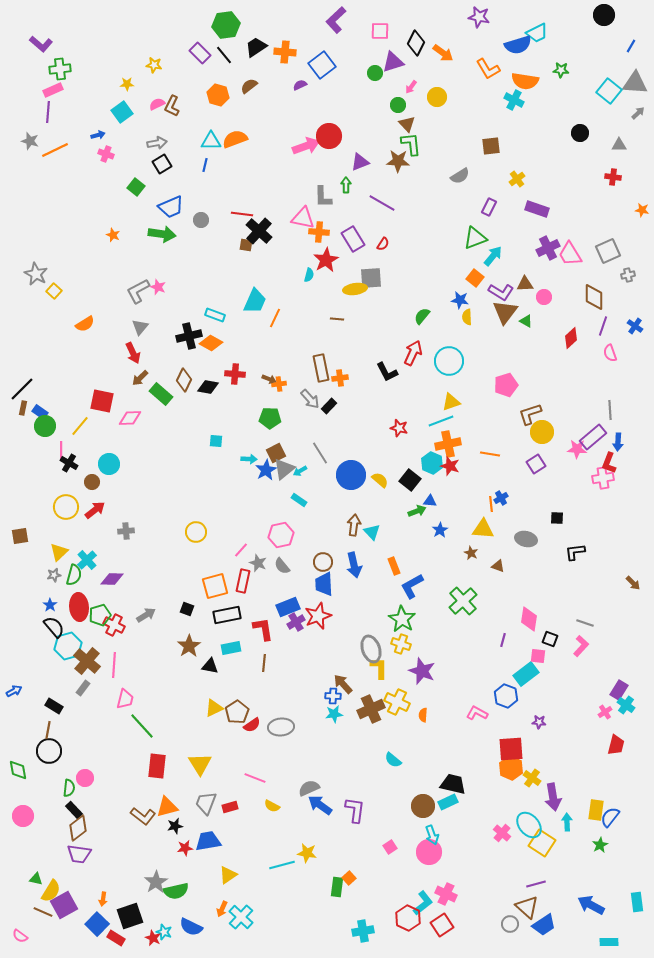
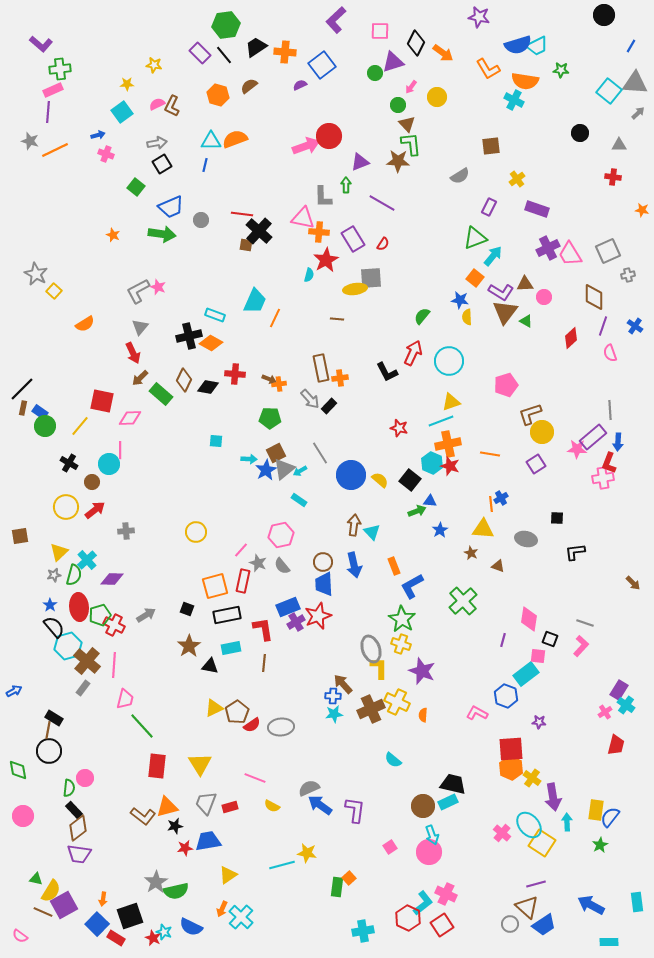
cyan trapezoid at (537, 33): moved 13 px down
pink line at (61, 450): moved 59 px right
black rectangle at (54, 706): moved 12 px down
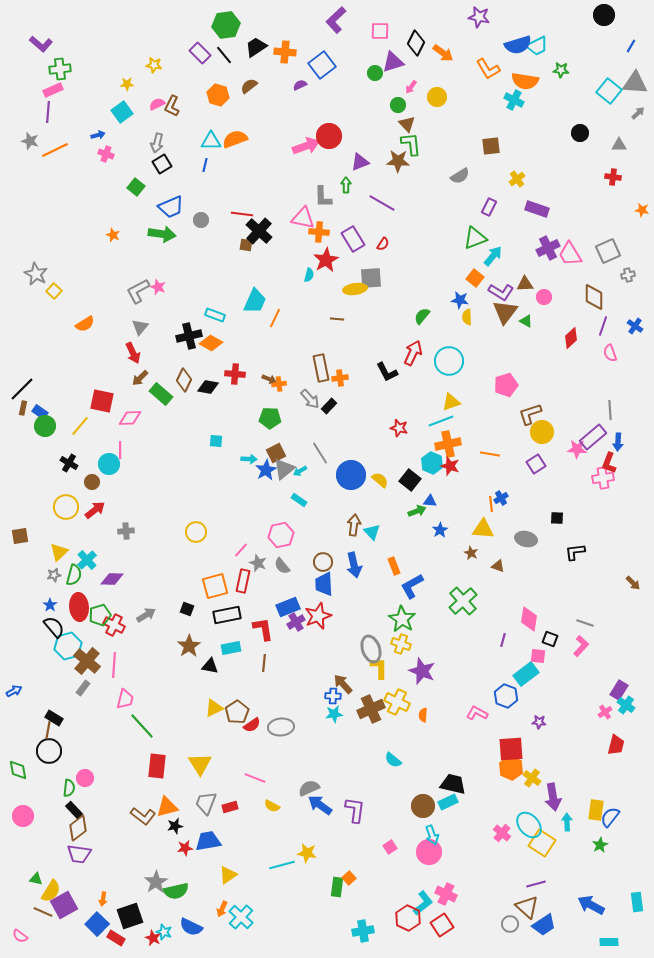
gray arrow at (157, 143): rotated 114 degrees clockwise
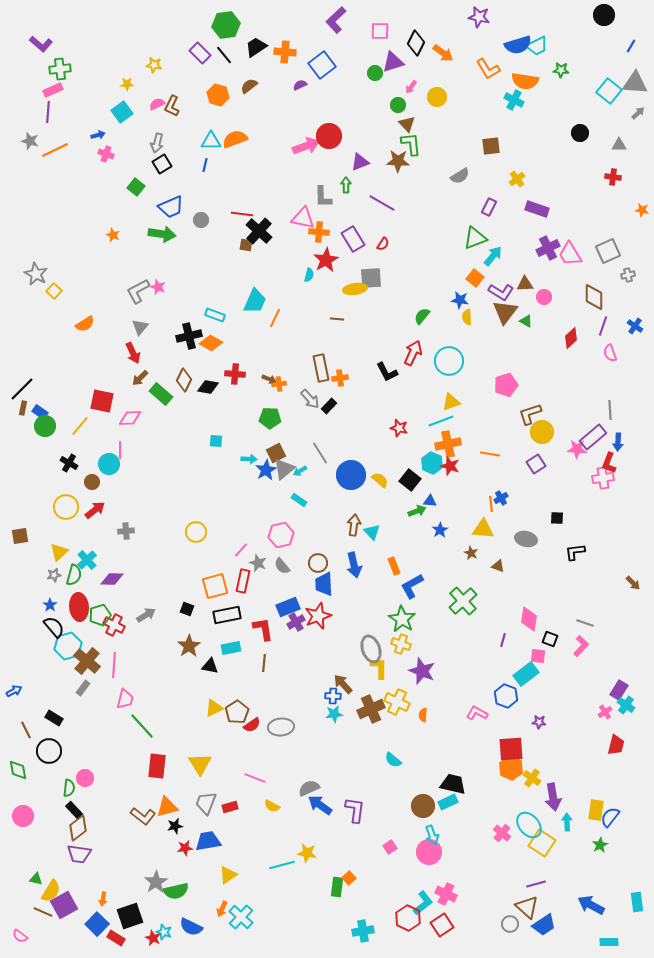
brown circle at (323, 562): moved 5 px left, 1 px down
brown line at (48, 730): moved 22 px left; rotated 36 degrees counterclockwise
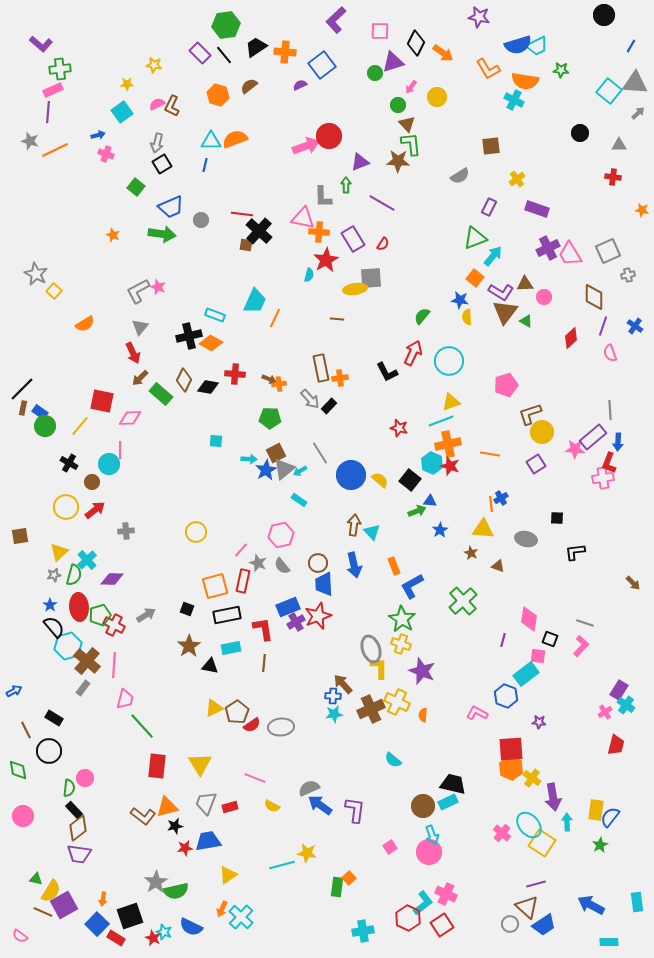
pink star at (577, 449): moved 2 px left
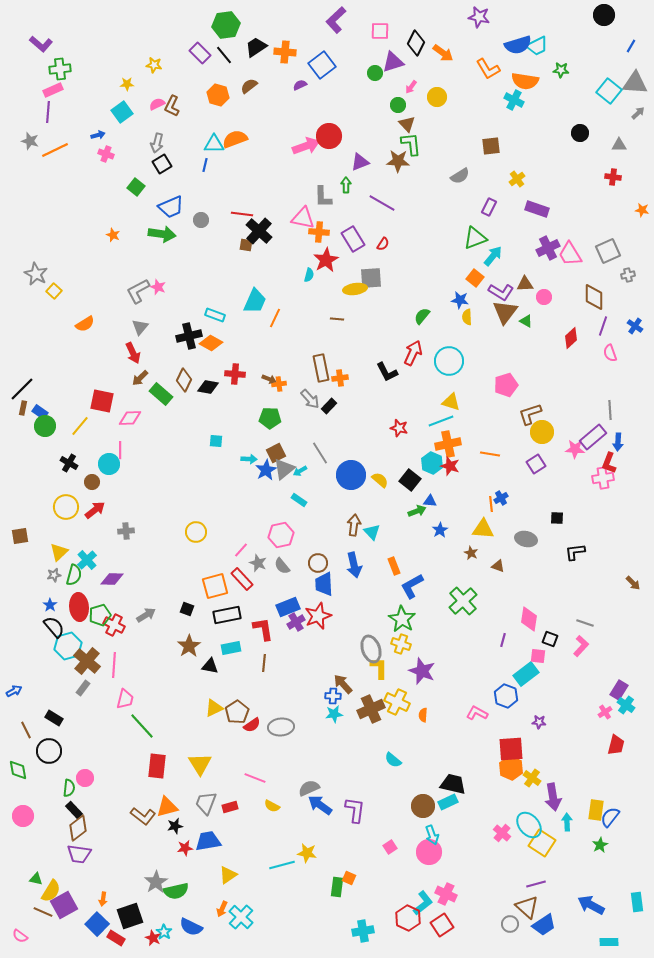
cyan triangle at (211, 141): moved 3 px right, 3 px down
yellow triangle at (451, 402): rotated 36 degrees clockwise
red rectangle at (243, 581): moved 1 px left, 2 px up; rotated 55 degrees counterclockwise
orange square at (349, 878): rotated 24 degrees counterclockwise
cyan star at (164, 932): rotated 14 degrees clockwise
